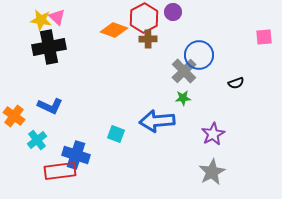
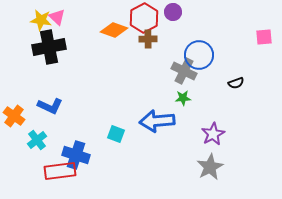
gray cross: rotated 20 degrees counterclockwise
gray star: moved 2 px left, 5 px up
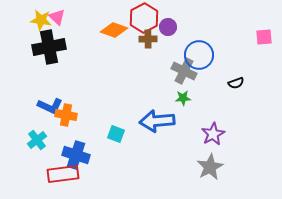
purple circle: moved 5 px left, 15 px down
orange cross: moved 52 px right, 1 px up; rotated 25 degrees counterclockwise
red rectangle: moved 3 px right, 3 px down
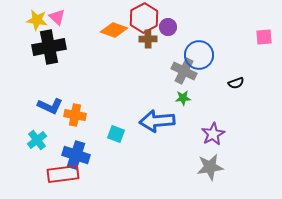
yellow star: moved 4 px left
orange cross: moved 9 px right
gray star: rotated 20 degrees clockwise
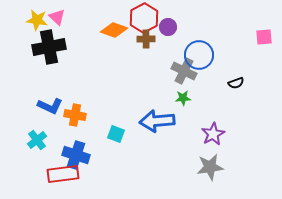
brown cross: moved 2 px left
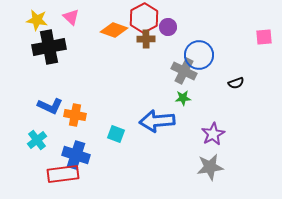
pink triangle: moved 14 px right
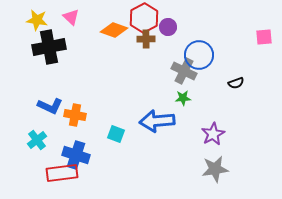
gray star: moved 5 px right, 2 px down
red rectangle: moved 1 px left, 1 px up
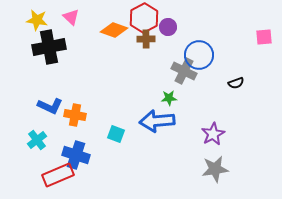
green star: moved 14 px left
red rectangle: moved 4 px left, 2 px down; rotated 16 degrees counterclockwise
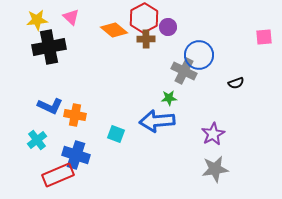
yellow star: rotated 15 degrees counterclockwise
orange diamond: rotated 20 degrees clockwise
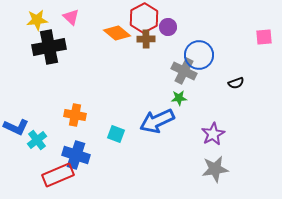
orange diamond: moved 3 px right, 3 px down
green star: moved 10 px right
blue L-shape: moved 34 px left, 21 px down
blue arrow: rotated 20 degrees counterclockwise
